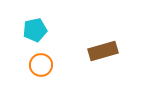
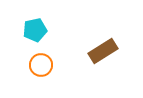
brown rectangle: rotated 16 degrees counterclockwise
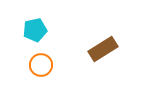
brown rectangle: moved 2 px up
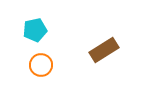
brown rectangle: moved 1 px right, 1 px down
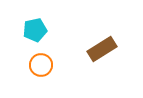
brown rectangle: moved 2 px left, 1 px up
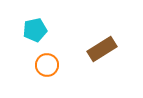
orange circle: moved 6 px right
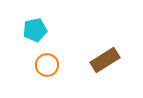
brown rectangle: moved 3 px right, 11 px down
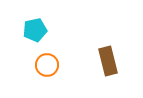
brown rectangle: moved 3 px right, 1 px down; rotated 72 degrees counterclockwise
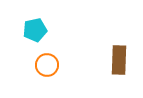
brown rectangle: moved 11 px right, 1 px up; rotated 16 degrees clockwise
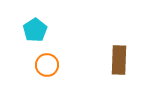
cyan pentagon: rotated 20 degrees counterclockwise
